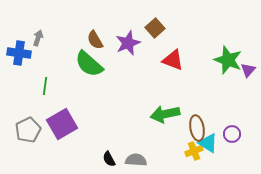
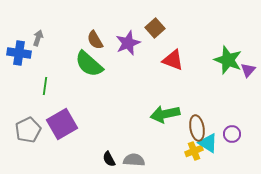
gray semicircle: moved 2 px left
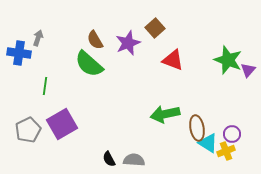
yellow cross: moved 32 px right
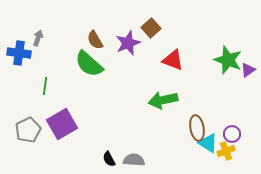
brown square: moved 4 px left
purple triangle: rotated 14 degrees clockwise
green arrow: moved 2 px left, 14 px up
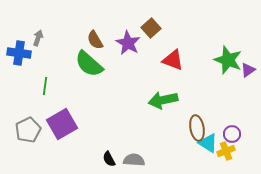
purple star: rotated 20 degrees counterclockwise
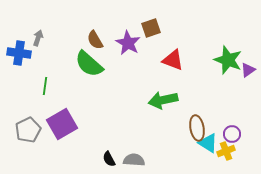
brown square: rotated 24 degrees clockwise
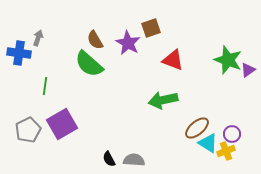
brown ellipse: rotated 60 degrees clockwise
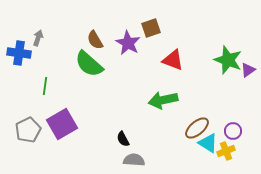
purple circle: moved 1 px right, 3 px up
black semicircle: moved 14 px right, 20 px up
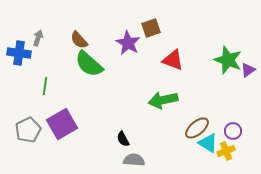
brown semicircle: moved 16 px left; rotated 12 degrees counterclockwise
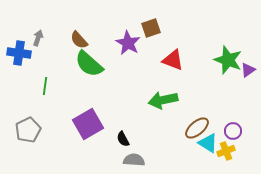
purple square: moved 26 px right
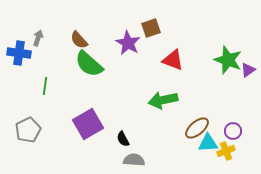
cyan triangle: rotated 35 degrees counterclockwise
